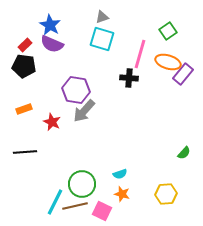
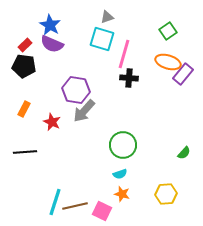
gray triangle: moved 5 px right
pink line: moved 16 px left
orange rectangle: rotated 42 degrees counterclockwise
green circle: moved 41 px right, 39 px up
cyan line: rotated 8 degrees counterclockwise
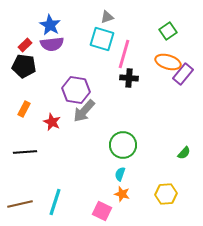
purple semicircle: rotated 30 degrees counterclockwise
cyan semicircle: rotated 128 degrees clockwise
brown line: moved 55 px left, 2 px up
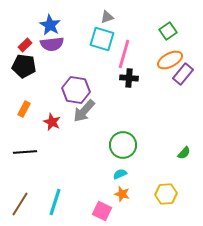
orange ellipse: moved 2 px right, 2 px up; rotated 45 degrees counterclockwise
cyan semicircle: rotated 48 degrees clockwise
brown line: rotated 45 degrees counterclockwise
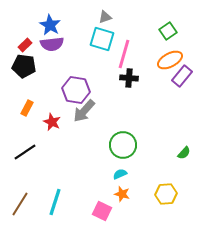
gray triangle: moved 2 px left
purple rectangle: moved 1 px left, 2 px down
orange rectangle: moved 3 px right, 1 px up
black line: rotated 30 degrees counterclockwise
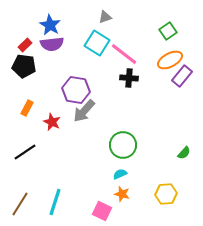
cyan square: moved 5 px left, 4 px down; rotated 15 degrees clockwise
pink line: rotated 68 degrees counterclockwise
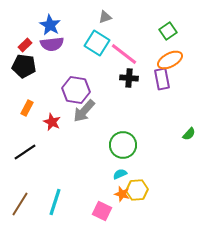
purple rectangle: moved 20 px left, 3 px down; rotated 50 degrees counterclockwise
green semicircle: moved 5 px right, 19 px up
yellow hexagon: moved 29 px left, 4 px up
